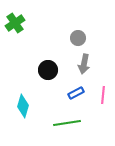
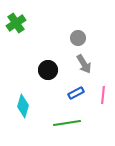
green cross: moved 1 px right
gray arrow: rotated 42 degrees counterclockwise
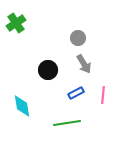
cyan diamond: moved 1 px left; rotated 25 degrees counterclockwise
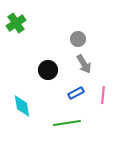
gray circle: moved 1 px down
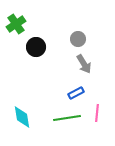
green cross: moved 1 px down
black circle: moved 12 px left, 23 px up
pink line: moved 6 px left, 18 px down
cyan diamond: moved 11 px down
green line: moved 5 px up
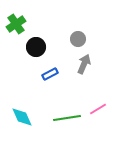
gray arrow: rotated 126 degrees counterclockwise
blue rectangle: moved 26 px left, 19 px up
pink line: moved 1 px right, 4 px up; rotated 54 degrees clockwise
cyan diamond: rotated 15 degrees counterclockwise
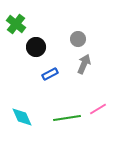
green cross: rotated 18 degrees counterclockwise
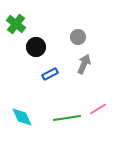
gray circle: moved 2 px up
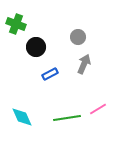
green cross: rotated 18 degrees counterclockwise
